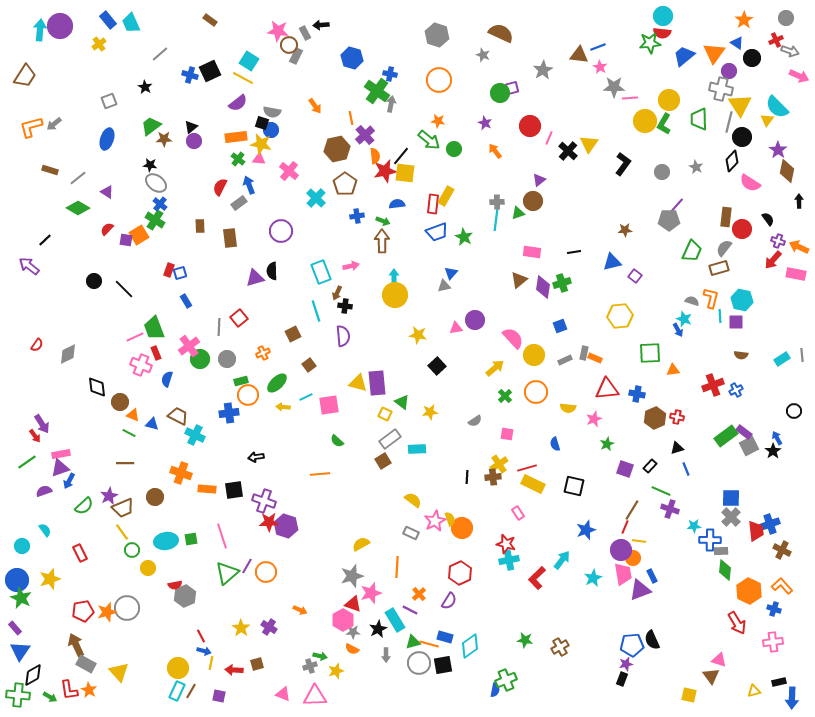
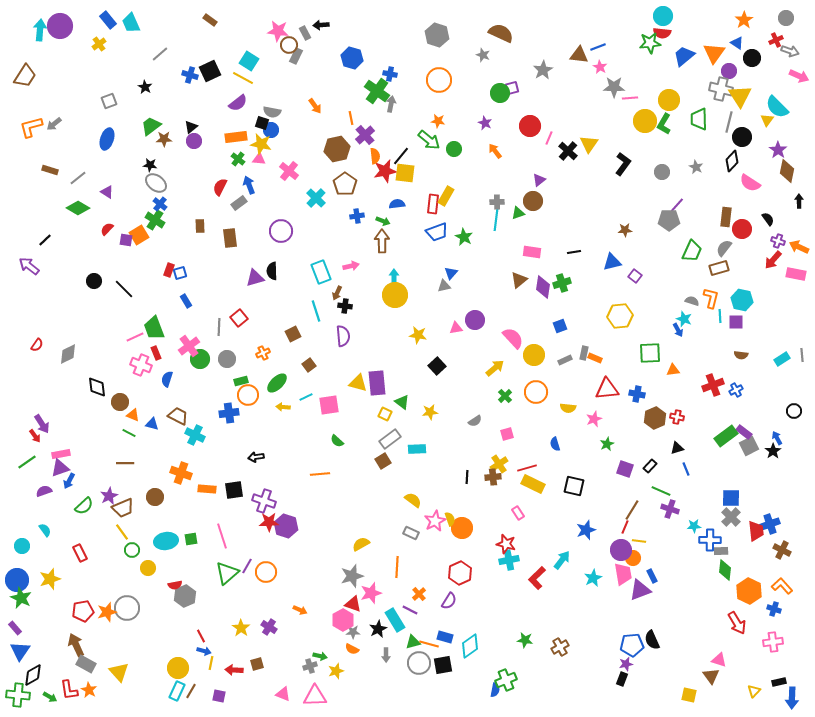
yellow triangle at (740, 105): moved 9 px up
pink square at (507, 434): rotated 24 degrees counterclockwise
yellow triangle at (754, 691): rotated 32 degrees counterclockwise
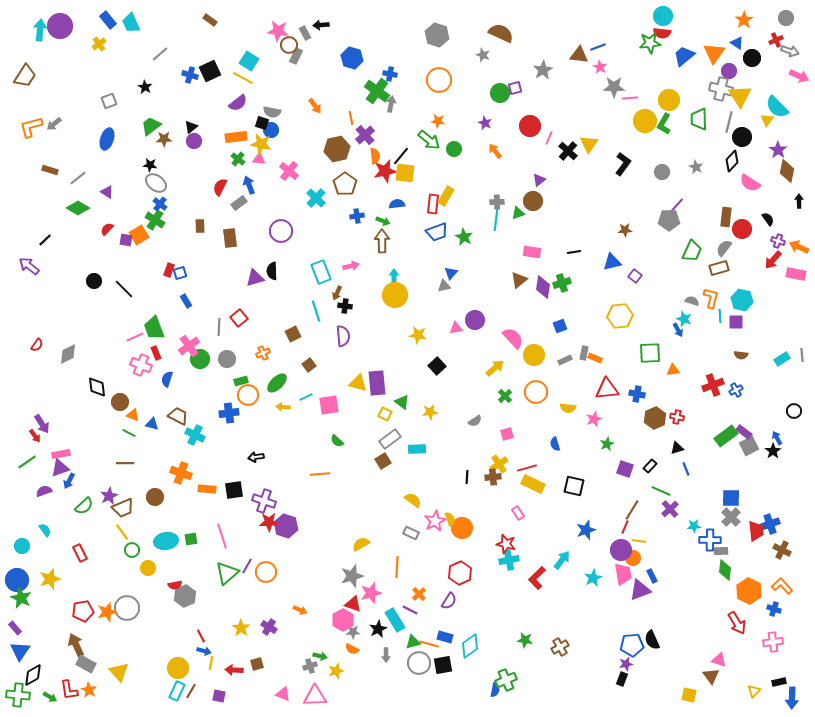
purple square at (512, 88): moved 3 px right
purple cross at (670, 509): rotated 30 degrees clockwise
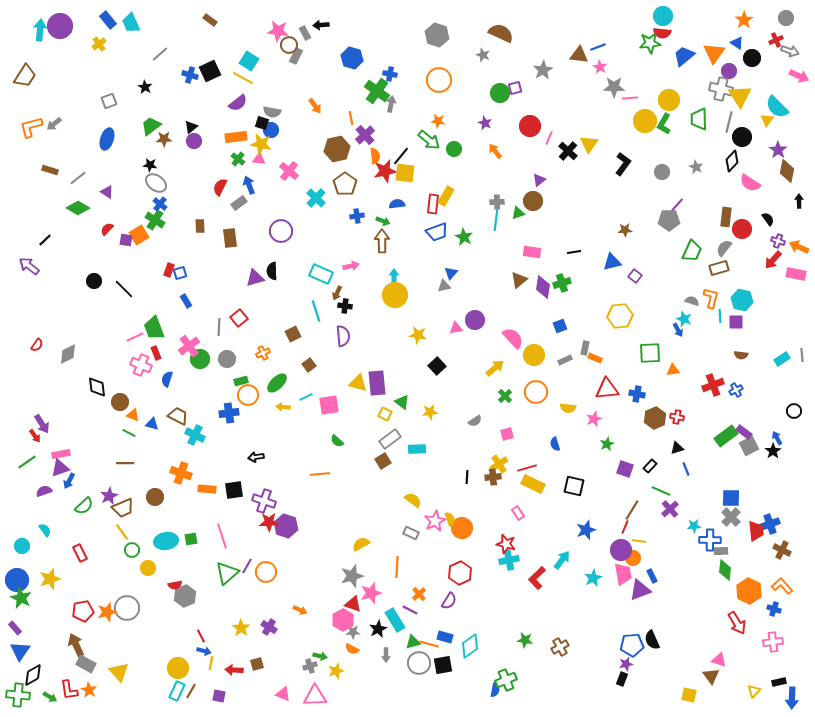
cyan rectangle at (321, 272): moved 2 px down; rotated 45 degrees counterclockwise
gray rectangle at (584, 353): moved 1 px right, 5 px up
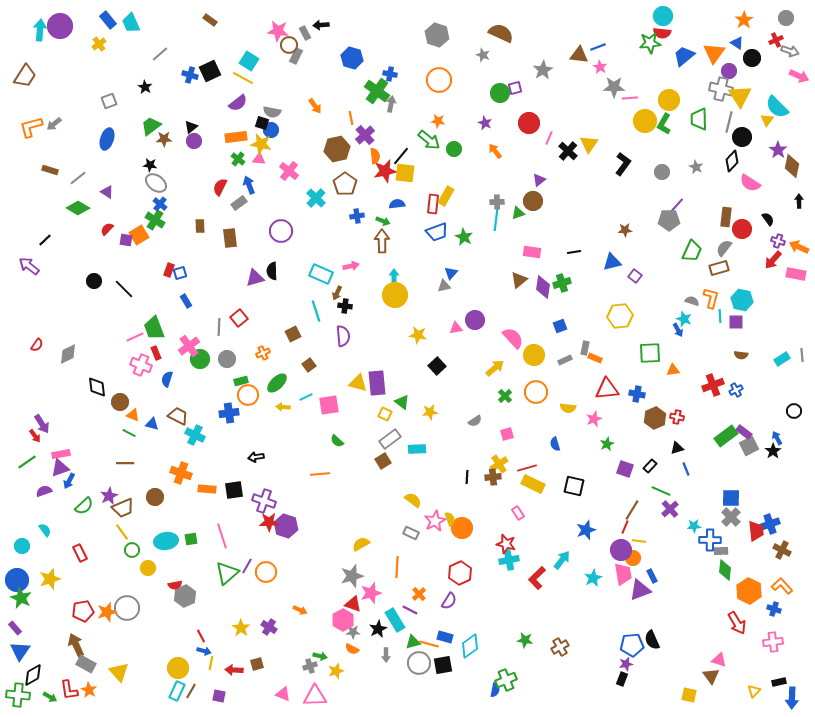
red circle at (530, 126): moved 1 px left, 3 px up
brown diamond at (787, 171): moved 5 px right, 5 px up
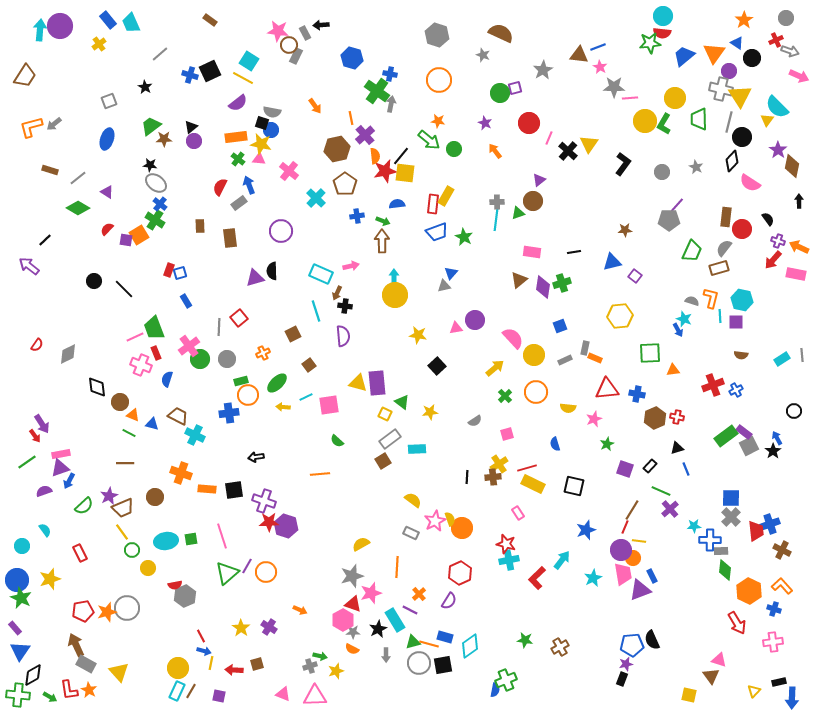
yellow circle at (669, 100): moved 6 px right, 2 px up
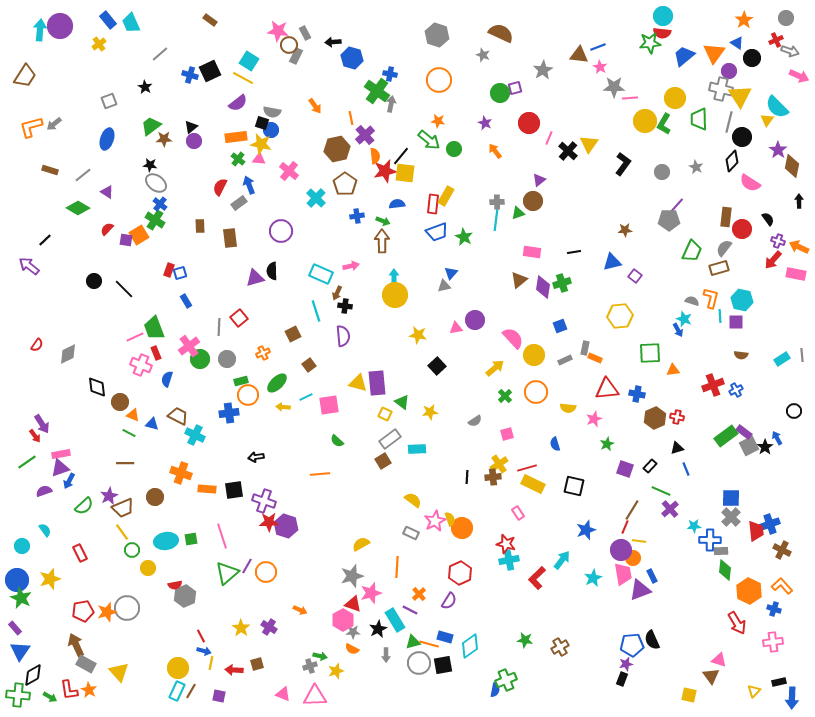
black arrow at (321, 25): moved 12 px right, 17 px down
gray line at (78, 178): moved 5 px right, 3 px up
black star at (773, 451): moved 8 px left, 4 px up
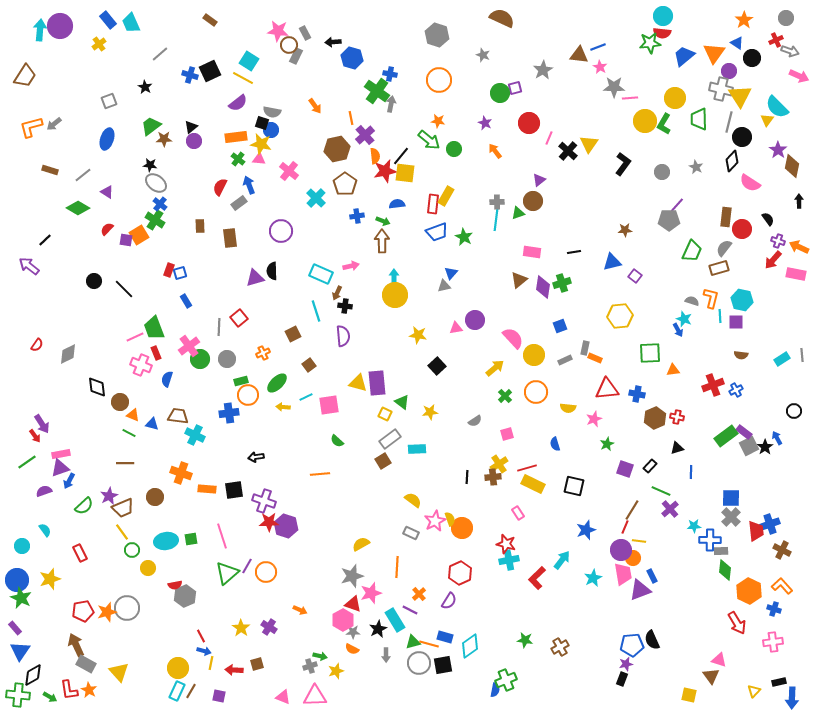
brown semicircle at (501, 33): moved 1 px right, 15 px up
brown trapezoid at (178, 416): rotated 20 degrees counterclockwise
blue line at (686, 469): moved 5 px right, 3 px down; rotated 24 degrees clockwise
pink triangle at (283, 694): moved 3 px down
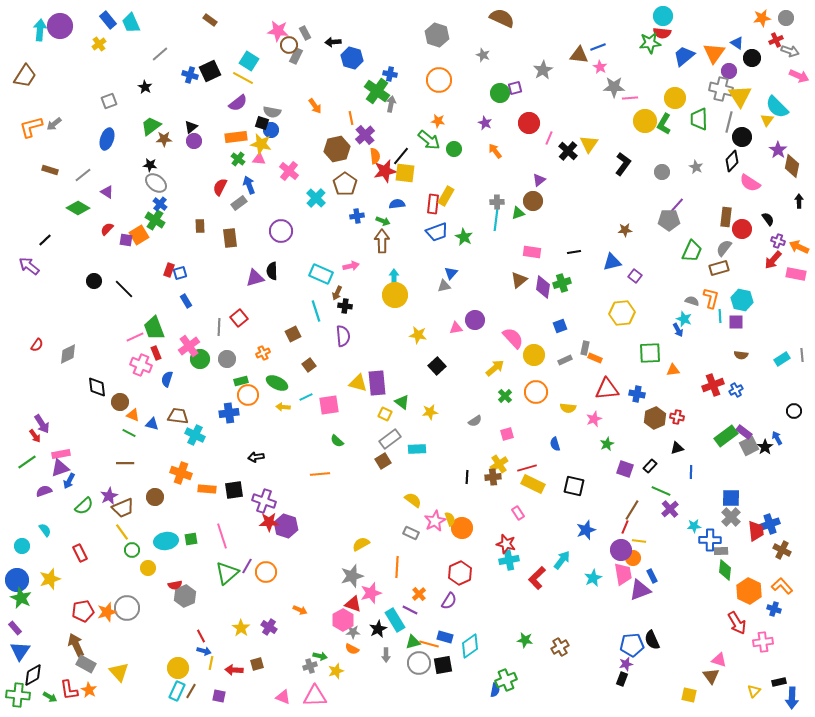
orange star at (744, 20): moved 18 px right, 2 px up; rotated 24 degrees clockwise
yellow hexagon at (620, 316): moved 2 px right, 3 px up
green ellipse at (277, 383): rotated 70 degrees clockwise
pink cross at (773, 642): moved 10 px left
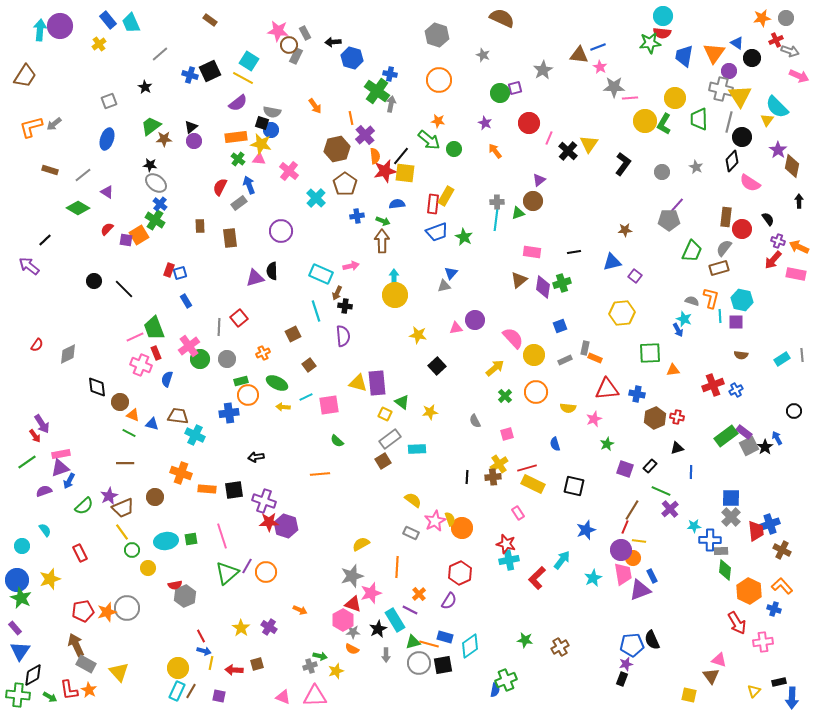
blue trapezoid at (684, 56): rotated 40 degrees counterclockwise
gray semicircle at (475, 421): rotated 96 degrees clockwise
